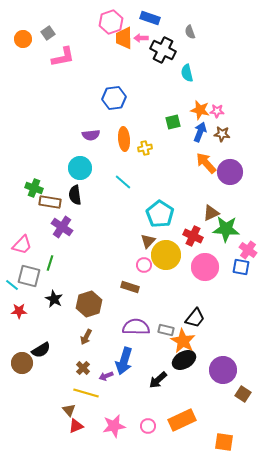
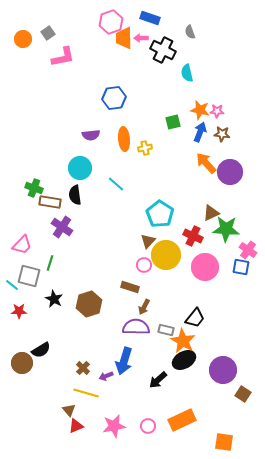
cyan line at (123, 182): moved 7 px left, 2 px down
brown arrow at (86, 337): moved 58 px right, 30 px up
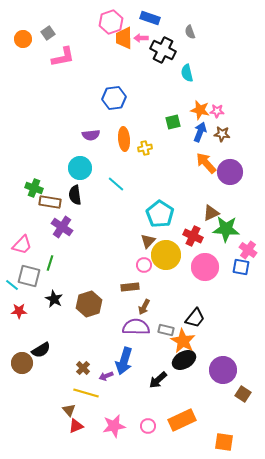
brown rectangle at (130, 287): rotated 24 degrees counterclockwise
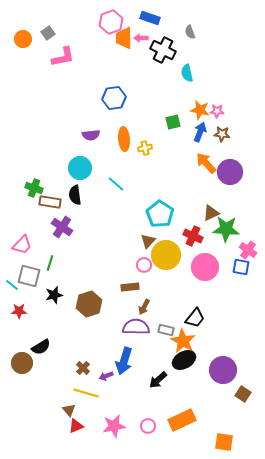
black star at (54, 299): moved 4 px up; rotated 30 degrees clockwise
black semicircle at (41, 350): moved 3 px up
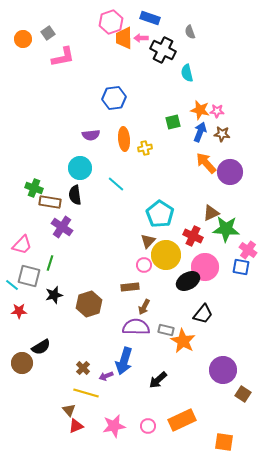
black trapezoid at (195, 318): moved 8 px right, 4 px up
black ellipse at (184, 360): moved 4 px right, 79 px up
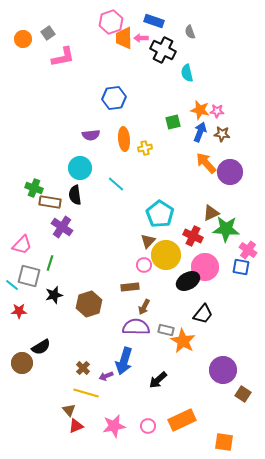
blue rectangle at (150, 18): moved 4 px right, 3 px down
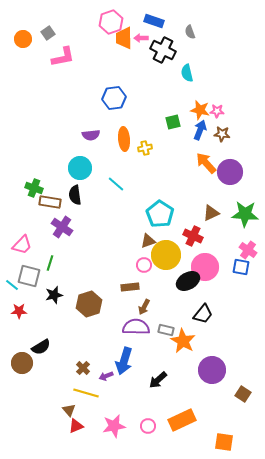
blue arrow at (200, 132): moved 2 px up
green star at (226, 229): moved 19 px right, 15 px up
brown triangle at (148, 241): rotated 28 degrees clockwise
purple circle at (223, 370): moved 11 px left
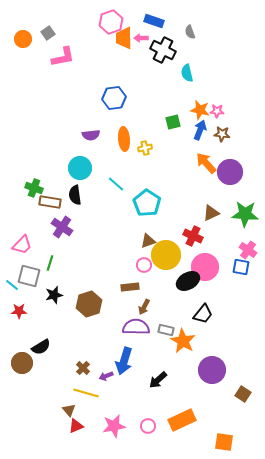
cyan pentagon at (160, 214): moved 13 px left, 11 px up
